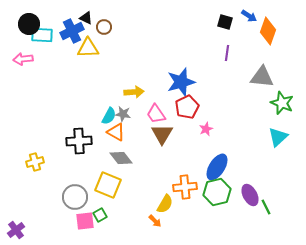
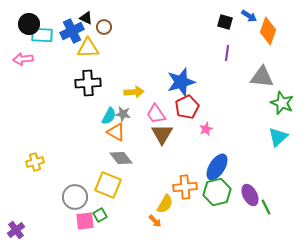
black cross: moved 9 px right, 58 px up
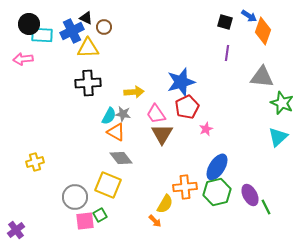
orange diamond: moved 5 px left
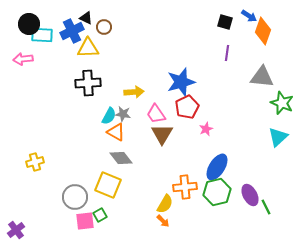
orange arrow: moved 8 px right
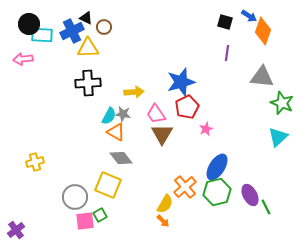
orange cross: rotated 35 degrees counterclockwise
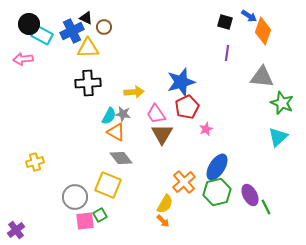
cyan rectangle: rotated 25 degrees clockwise
orange cross: moved 1 px left, 5 px up
